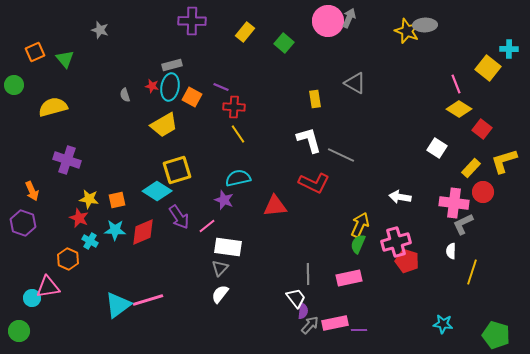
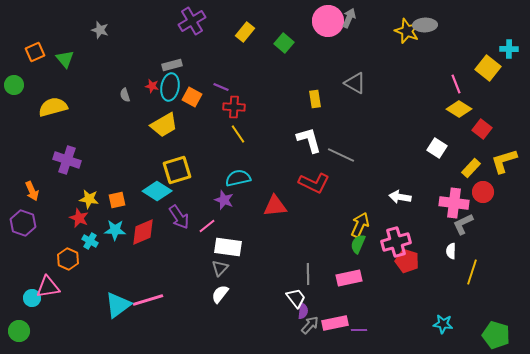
purple cross at (192, 21): rotated 32 degrees counterclockwise
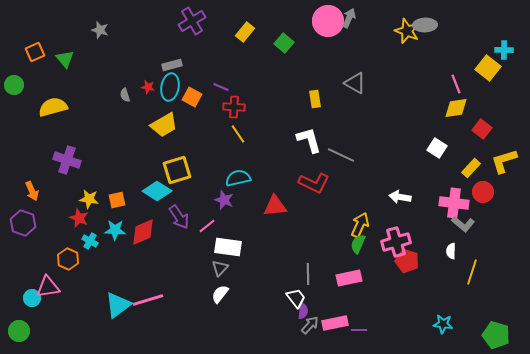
cyan cross at (509, 49): moved 5 px left, 1 px down
red star at (152, 86): moved 4 px left, 1 px down
yellow diamond at (459, 109): moved 3 px left, 1 px up; rotated 40 degrees counterclockwise
gray L-shape at (463, 224): rotated 115 degrees counterclockwise
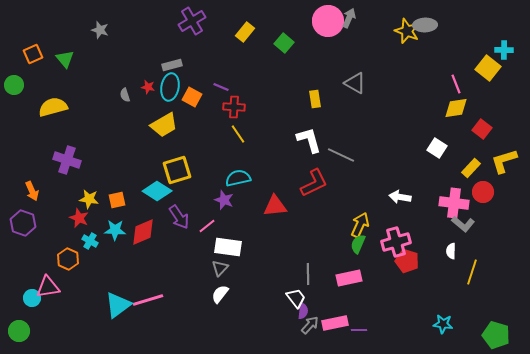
orange square at (35, 52): moved 2 px left, 2 px down
red L-shape at (314, 183): rotated 52 degrees counterclockwise
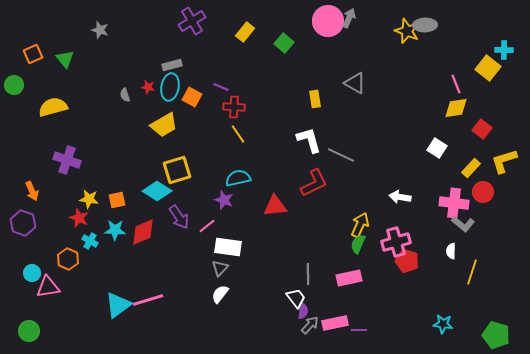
cyan circle at (32, 298): moved 25 px up
green circle at (19, 331): moved 10 px right
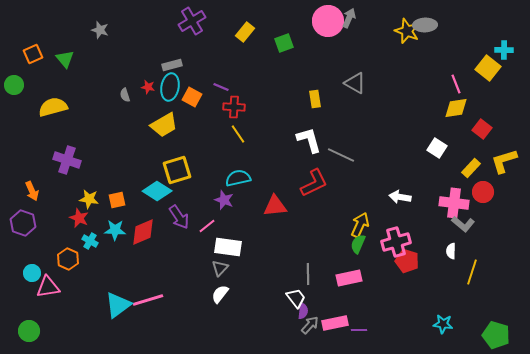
green square at (284, 43): rotated 30 degrees clockwise
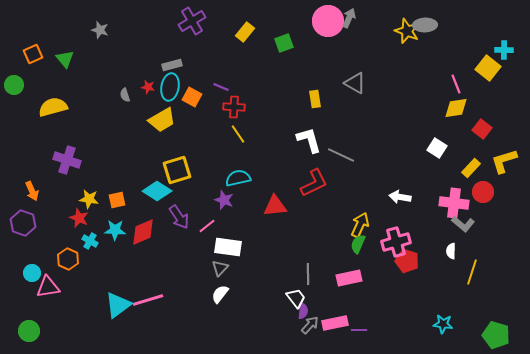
yellow trapezoid at (164, 125): moved 2 px left, 5 px up
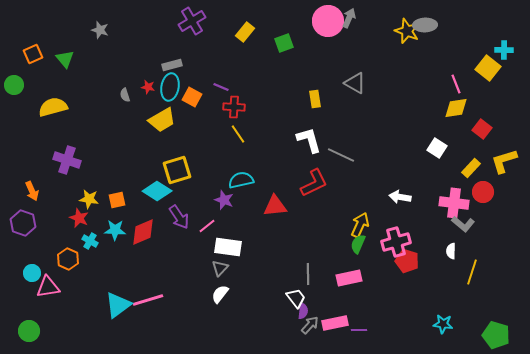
cyan semicircle at (238, 178): moved 3 px right, 2 px down
